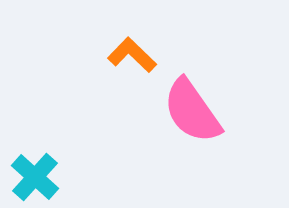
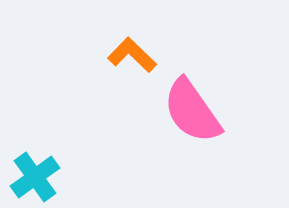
cyan cross: rotated 12 degrees clockwise
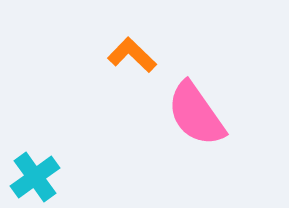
pink semicircle: moved 4 px right, 3 px down
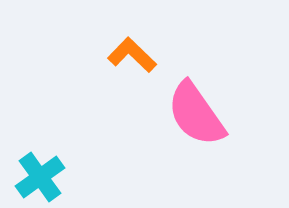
cyan cross: moved 5 px right
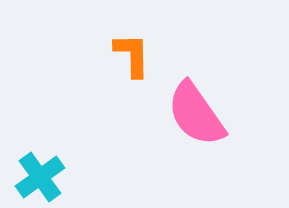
orange L-shape: rotated 45 degrees clockwise
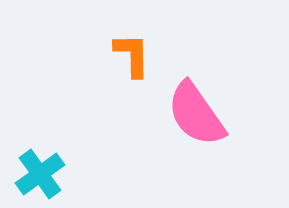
cyan cross: moved 3 px up
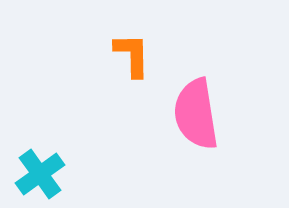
pink semicircle: rotated 26 degrees clockwise
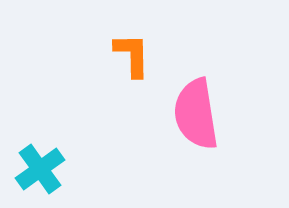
cyan cross: moved 5 px up
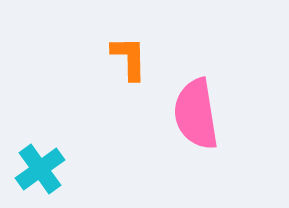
orange L-shape: moved 3 px left, 3 px down
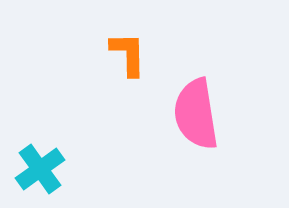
orange L-shape: moved 1 px left, 4 px up
